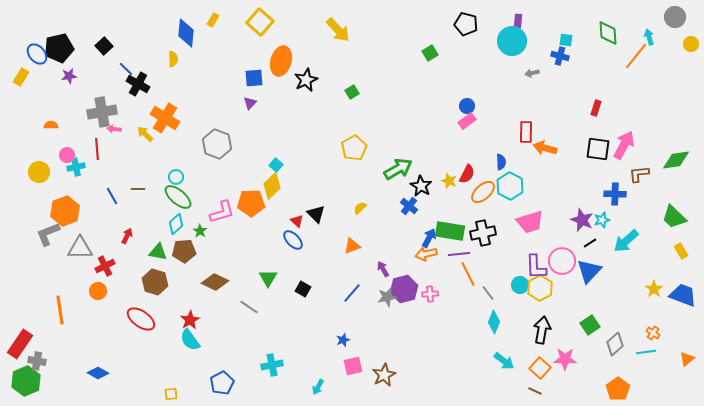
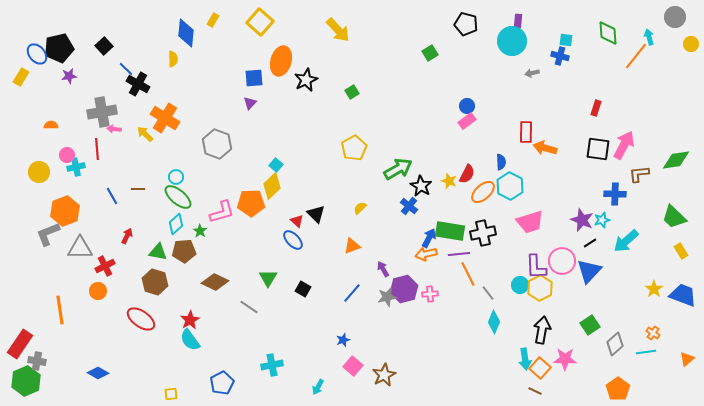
cyan arrow at (504, 361): moved 21 px right, 2 px up; rotated 45 degrees clockwise
pink square at (353, 366): rotated 36 degrees counterclockwise
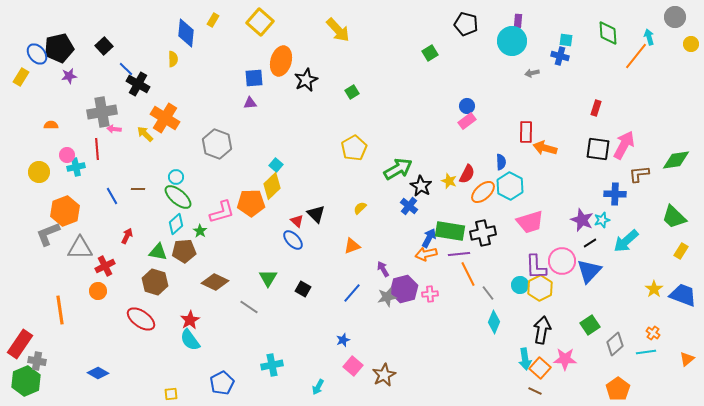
purple triangle at (250, 103): rotated 40 degrees clockwise
yellow rectangle at (681, 251): rotated 63 degrees clockwise
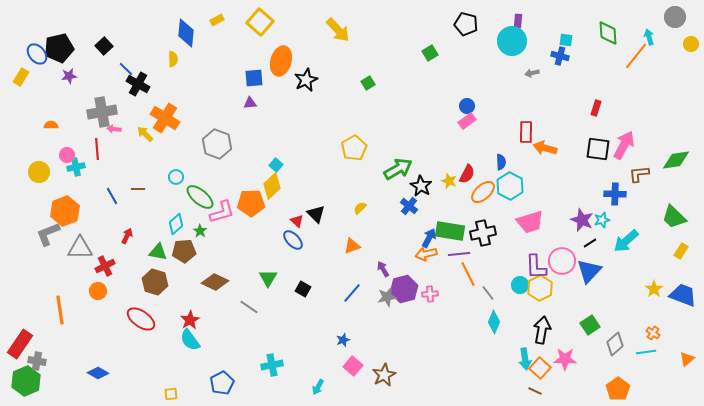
yellow rectangle at (213, 20): moved 4 px right; rotated 32 degrees clockwise
green square at (352, 92): moved 16 px right, 9 px up
green ellipse at (178, 197): moved 22 px right
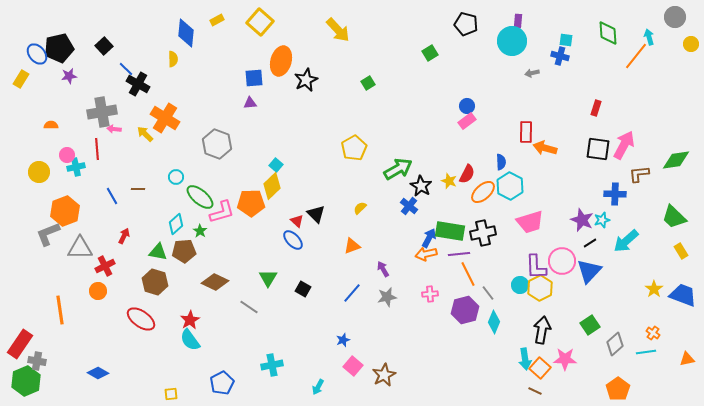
yellow rectangle at (21, 77): moved 2 px down
red arrow at (127, 236): moved 3 px left
yellow rectangle at (681, 251): rotated 63 degrees counterclockwise
purple hexagon at (404, 289): moved 61 px right, 21 px down
orange triangle at (687, 359): rotated 28 degrees clockwise
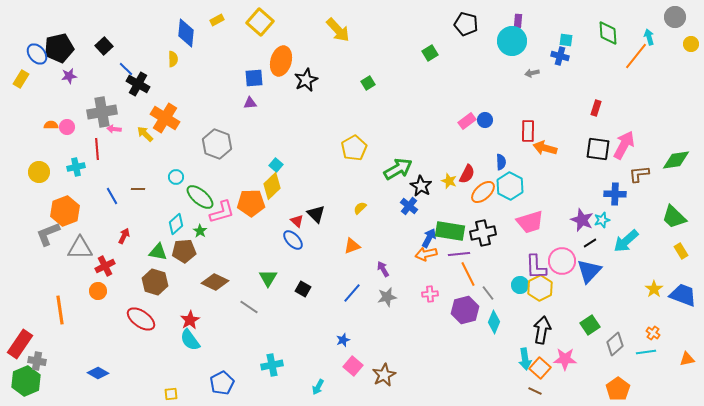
blue circle at (467, 106): moved 18 px right, 14 px down
red rectangle at (526, 132): moved 2 px right, 1 px up
pink circle at (67, 155): moved 28 px up
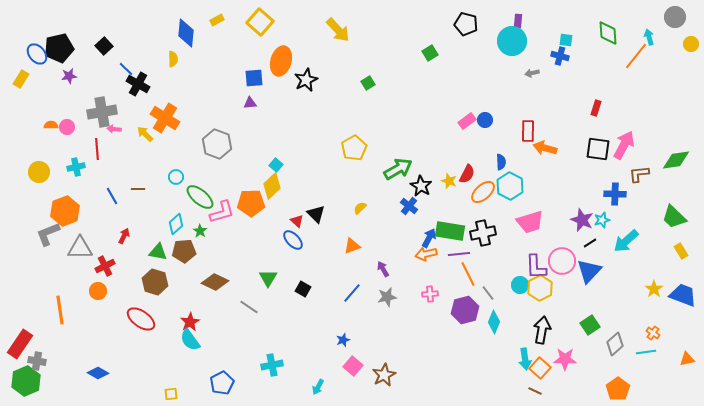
red star at (190, 320): moved 2 px down
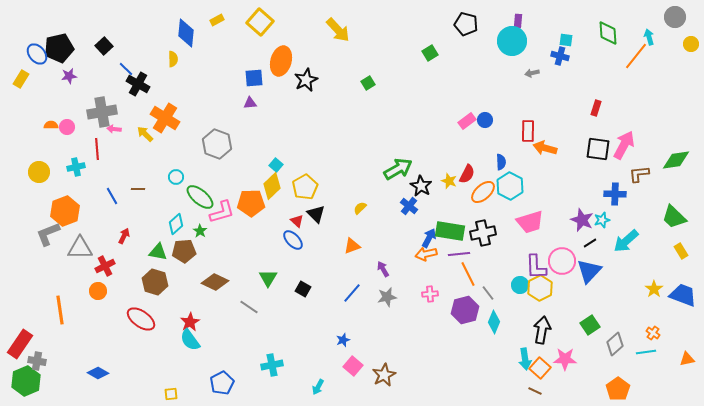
yellow pentagon at (354, 148): moved 49 px left, 39 px down
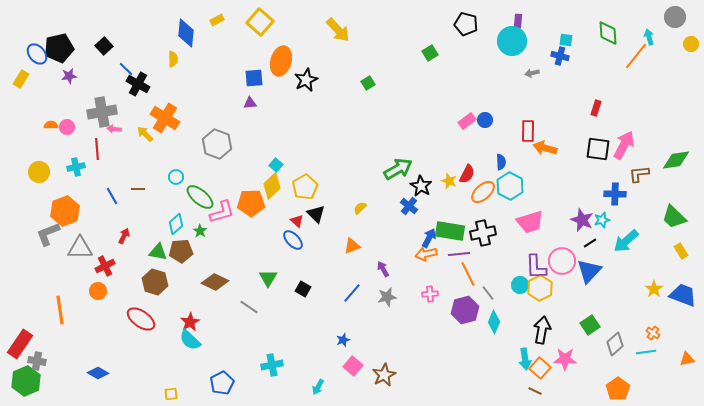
brown pentagon at (184, 251): moved 3 px left
cyan semicircle at (190, 340): rotated 10 degrees counterclockwise
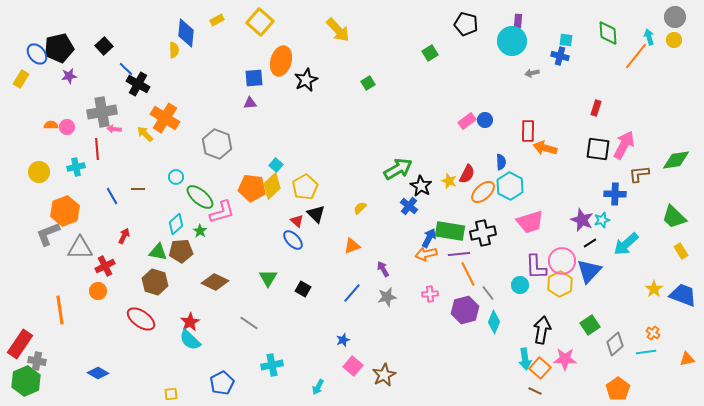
yellow circle at (691, 44): moved 17 px left, 4 px up
yellow semicircle at (173, 59): moved 1 px right, 9 px up
orange pentagon at (251, 203): moved 1 px right, 15 px up; rotated 8 degrees clockwise
cyan arrow at (626, 241): moved 3 px down
yellow hexagon at (540, 288): moved 20 px right, 4 px up
gray line at (249, 307): moved 16 px down
